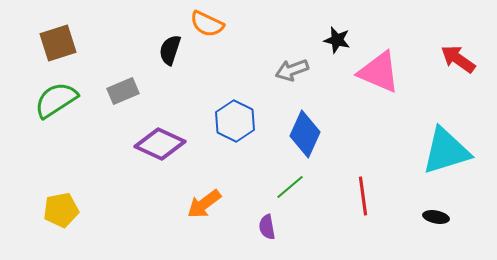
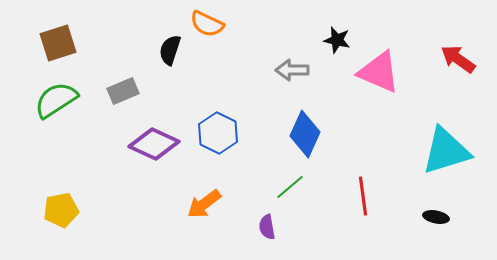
gray arrow: rotated 20 degrees clockwise
blue hexagon: moved 17 px left, 12 px down
purple diamond: moved 6 px left
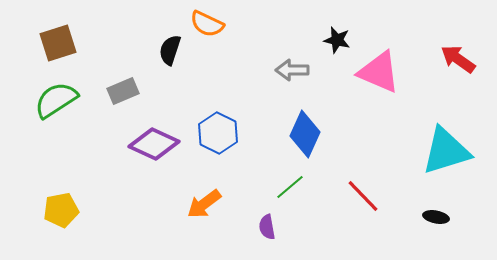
red line: rotated 36 degrees counterclockwise
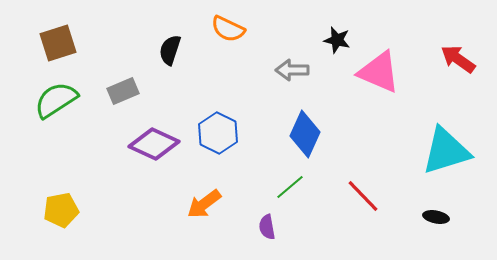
orange semicircle: moved 21 px right, 5 px down
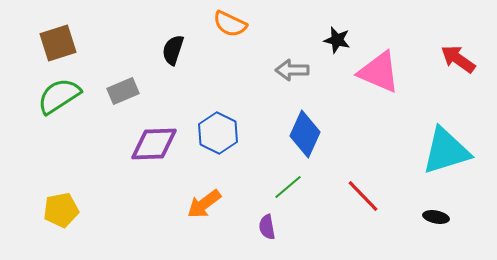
orange semicircle: moved 2 px right, 5 px up
black semicircle: moved 3 px right
green semicircle: moved 3 px right, 4 px up
purple diamond: rotated 27 degrees counterclockwise
green line: moved 2 px left
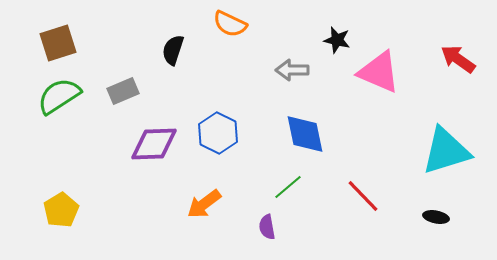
blue diamond: rotated 36 degrees counterclockwise
yellow pentagon: rotated 20 degrees counterclockwise
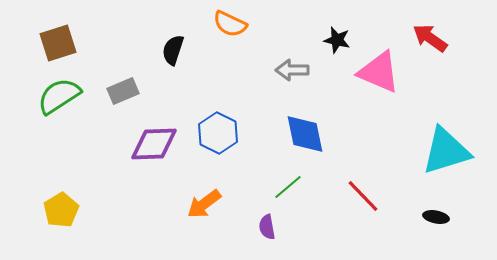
red arrow: moved 28 px left, 21 px up
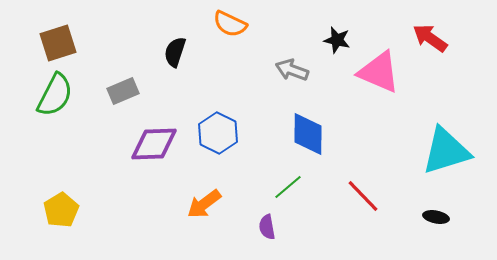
black semicircle: moved 2 px right, 2 px down
gray arrow: rotated 20 degrees clockwise
green semicircle: moved 4 px left, 1 px up; rotated 150 degrees clockwise
blue diamond: moved 3 px right; rotated 12 degrees clockwise
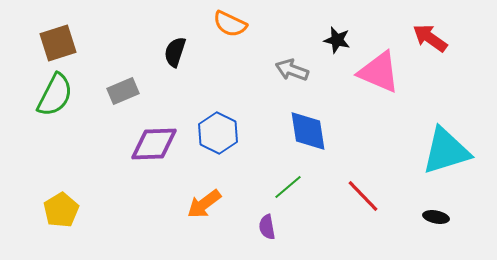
blue diamond: moved 3 px up; rotated 9 degrees counterclockwise
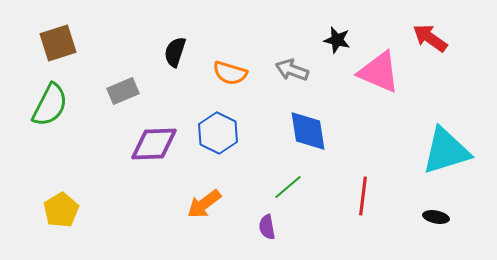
orange semicircle: moved 49 px down; rotated 8 degrees counterclockwise
green semicircle: moved 5 px left, 10 px down
red line: rotated 51 degrees clockwise
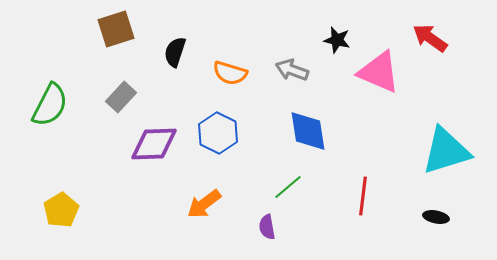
brown square: moved 58 px right, 14 px up
gray rectangle: moved 2 px left, 6 px down; rotated 24 degrees counterclockwise
